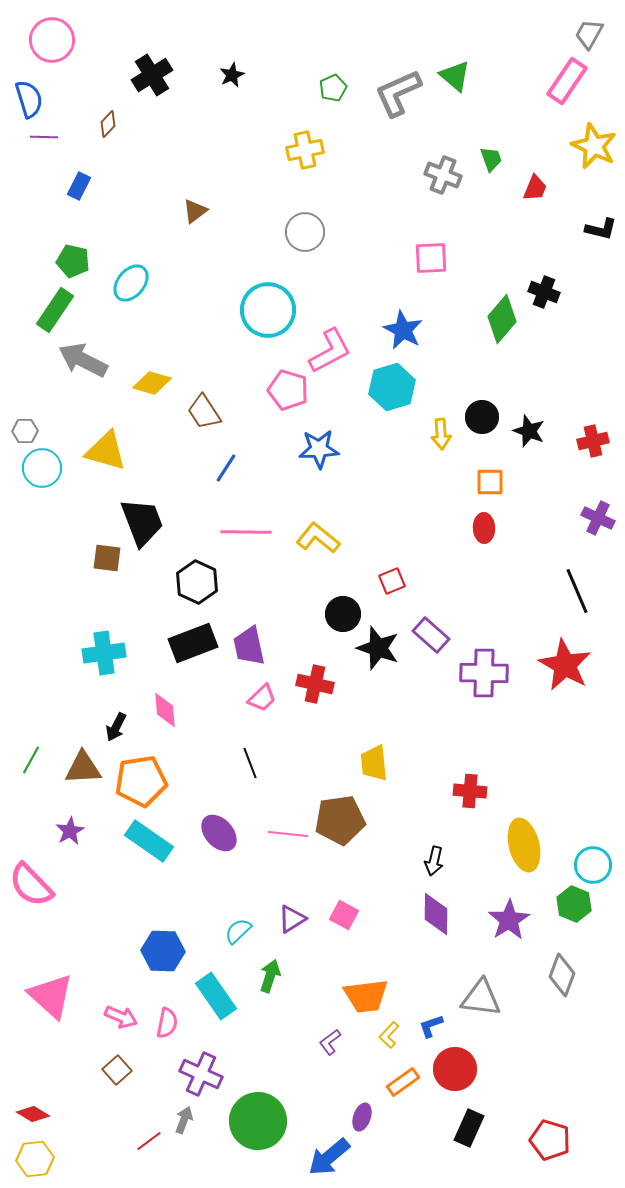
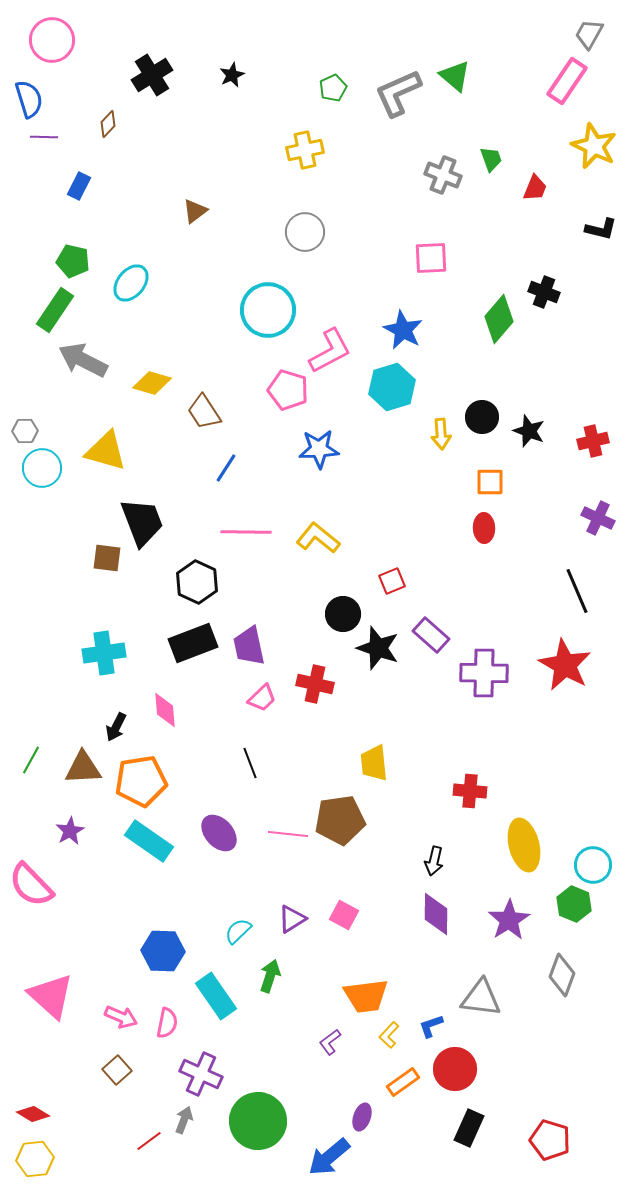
green diamond at (502, 319): moved 3 px left
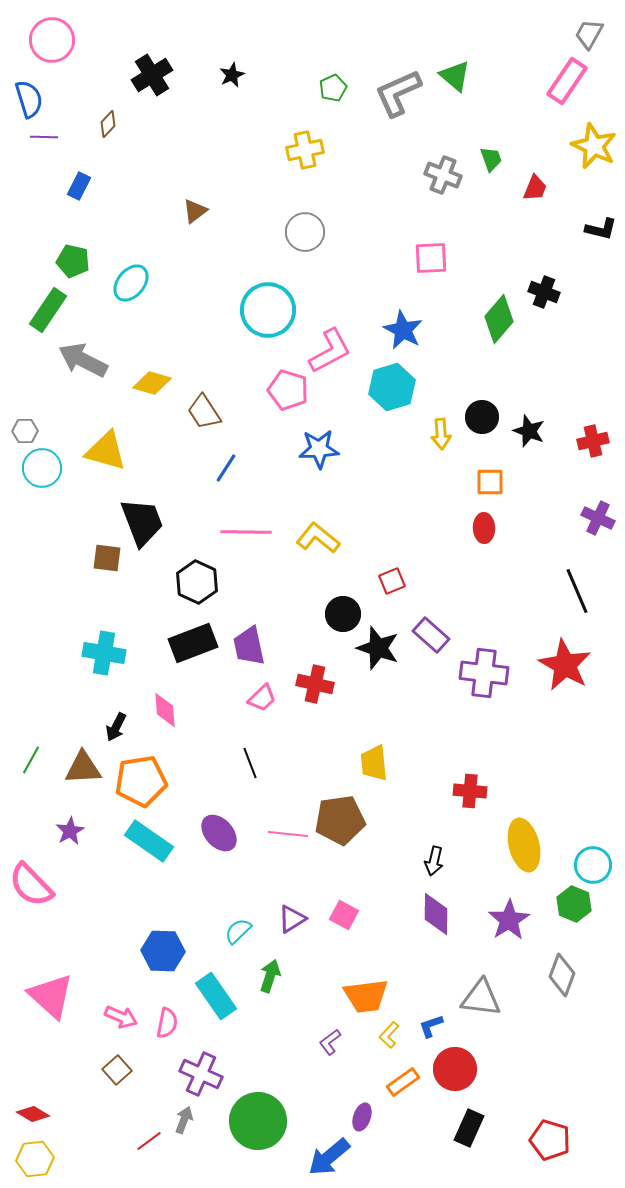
green rectangle at (55, 310): moved 7 px left
cyan cross at (104, 653): rotated 18 degrees clockwise
purple cross at (484, 673): rotated 6 degrees clockwise
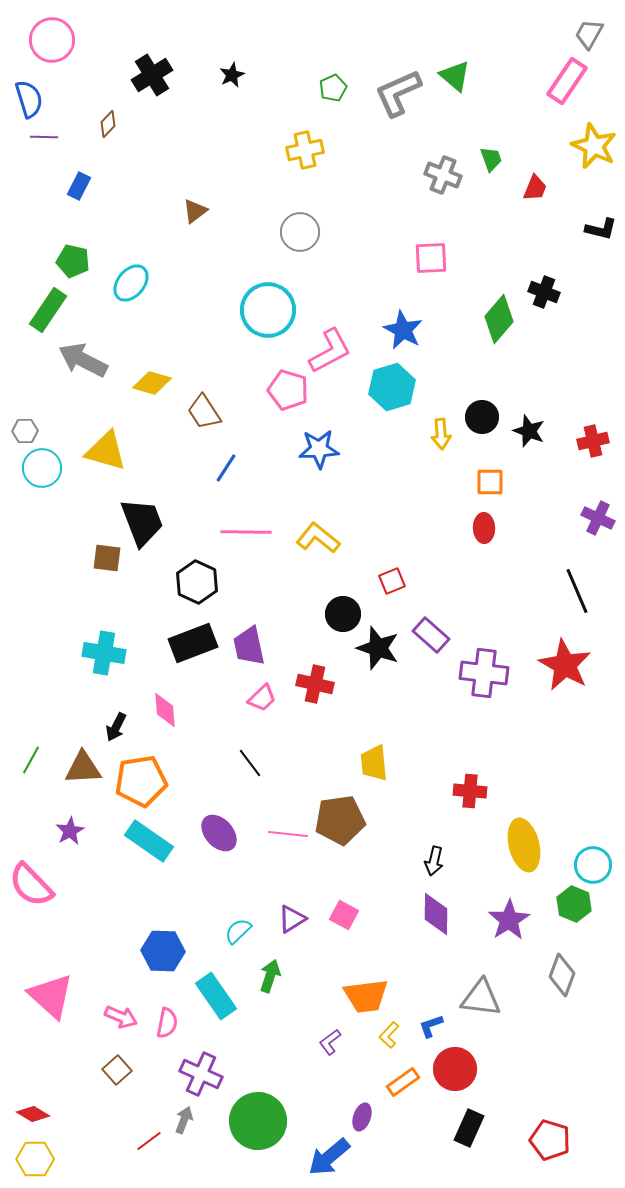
gray circle at (305, 232): moved 5 px left
black line at (250, 763): rotated 16 degrees counterclockwise
yellow hexagon at (35, 1159): rotated 6 degrees clockwise
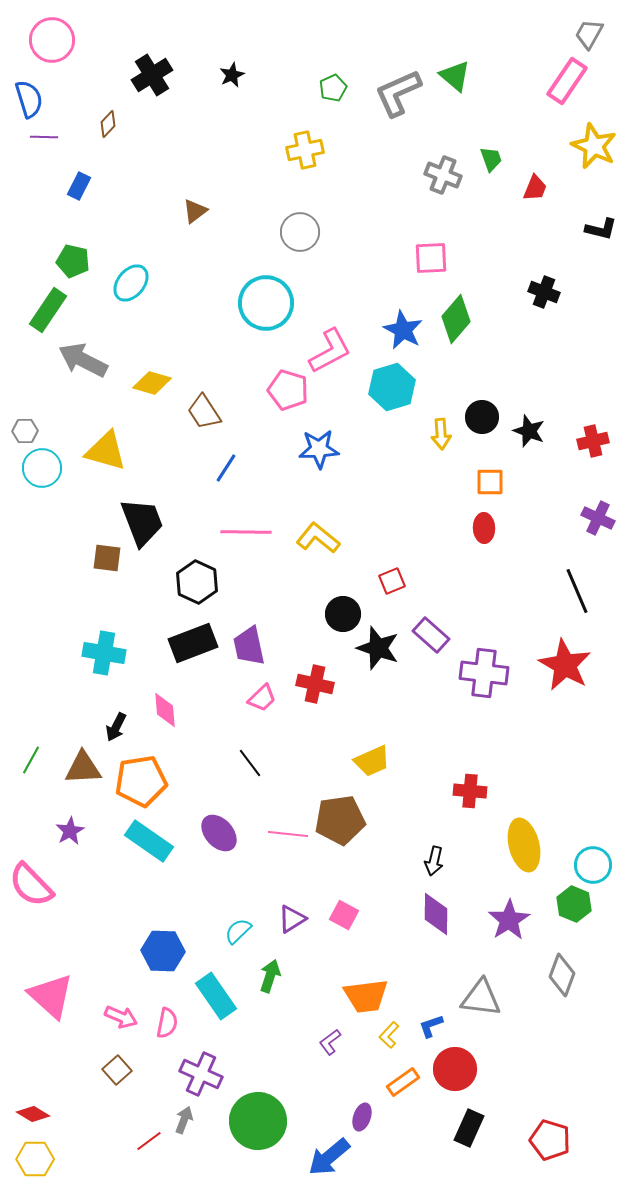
cyan circle at (268, 310): moved 2 px left, 7 px up
green diamond at (499, 319): moved 43 px left
yellow trapezoid at (374, 763): moved 2 px left, 2 px up; rotated 108 degrees counterclockwise
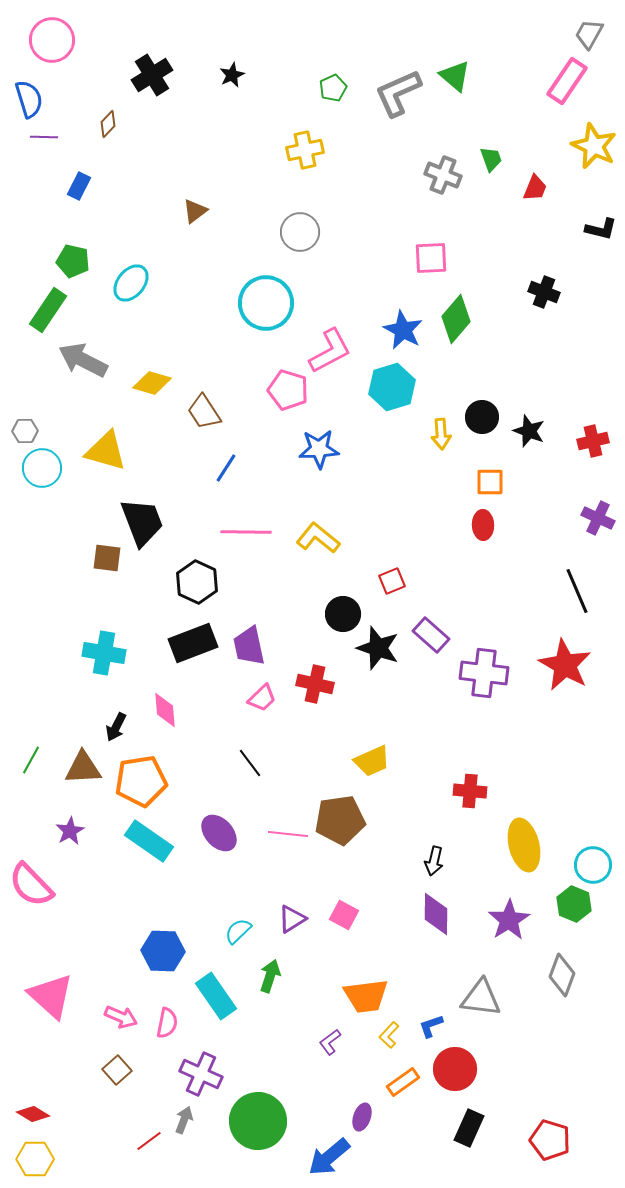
red ellipse at (484, 528): moved 1 px left, 3 px up
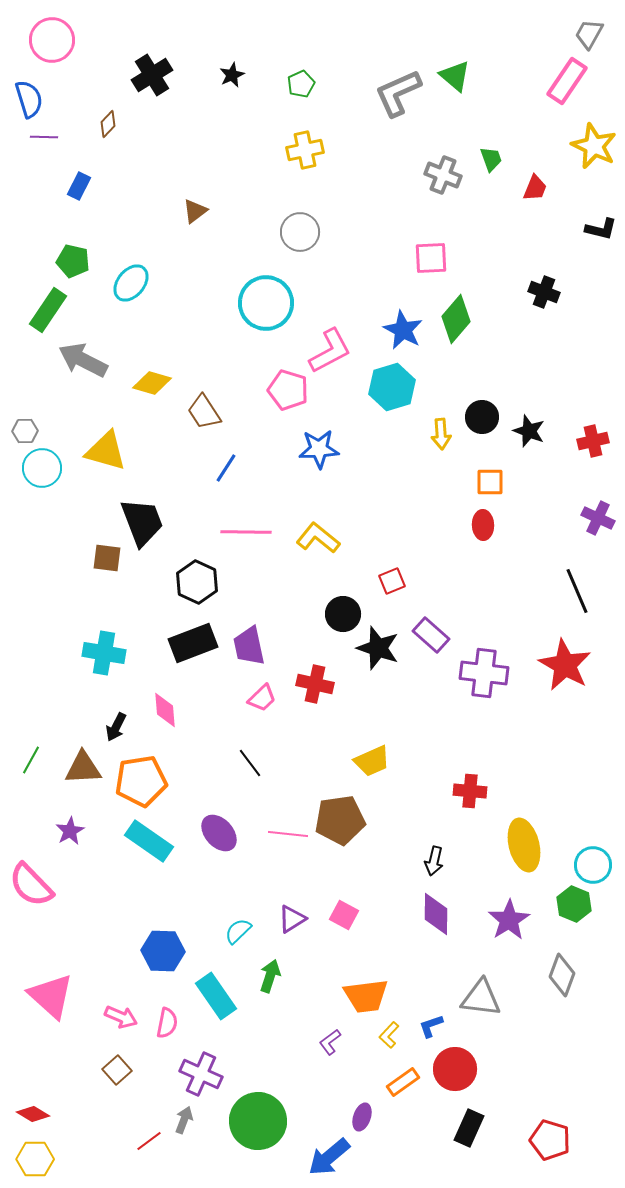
green pentagon at (333, 88): moved 32 px left, 4 px up
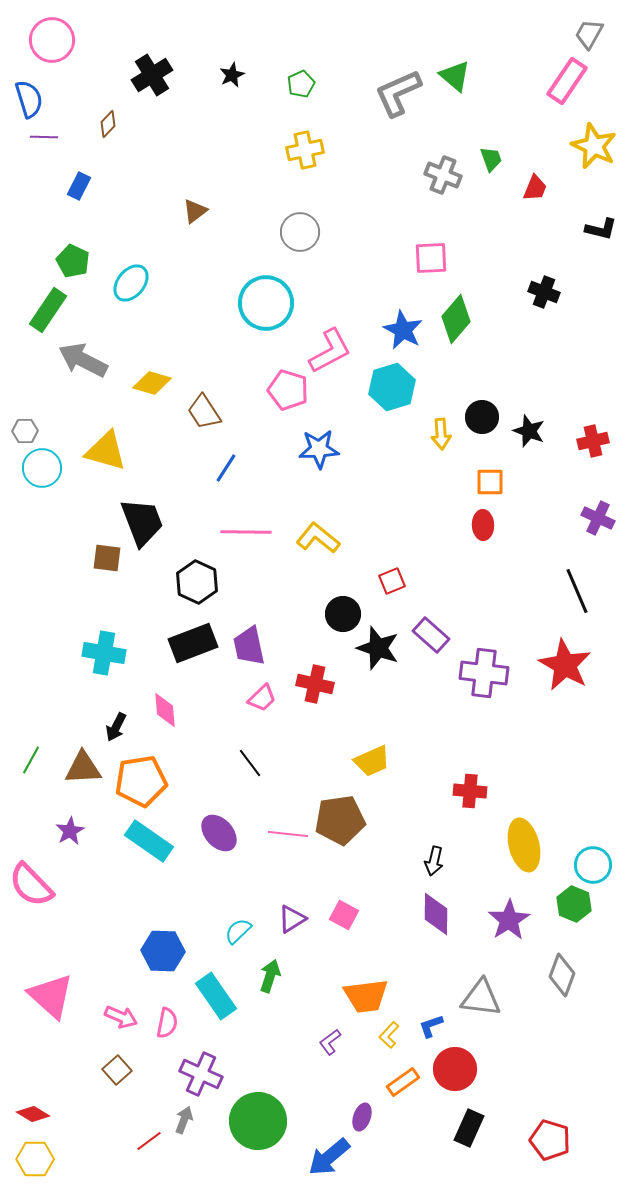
green pentagon at (73, 261): rotated 12 degrees clockwise
